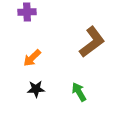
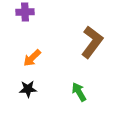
purple cross: moved 2 px left
brown L-shape: rotated 16 degrees counterclockwise
black star: moved 8 px left
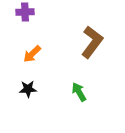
orange arrow: moved 4 px up
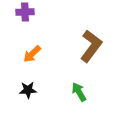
brown L-shape: moved 1 px left, 4 px down
black star: moved 1 px down
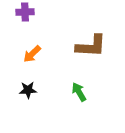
brown L-shape: rotated 56 degrees clockwise
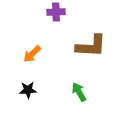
purple cross: moved 31 px right
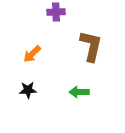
brown L-shape: rotated 80 degrees counterclockwise
green arrow: rotated 60 degrees counterclockwise
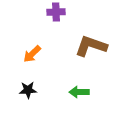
brown L-shape: rotated 84 degrees counterclockwise
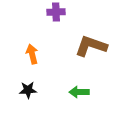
orange arrow: rotated 120 degrees clockwise
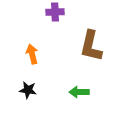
purple cross: moved 1 px left
brown L-shape: rotated 96 degrees counterclockwise
black star: rotated 12 degrees clockwise
